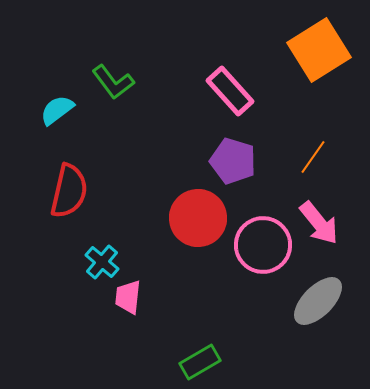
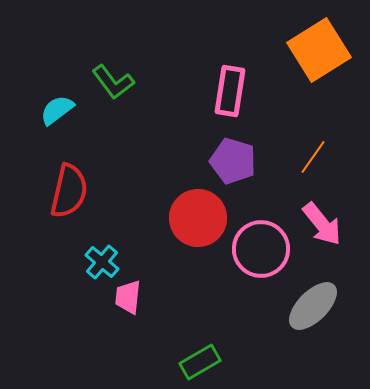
pink rectangle: rotated 51 degrees clockwise
pink arrow: moved 3 px right, 1 px down
pink circle: moved 2 px left, 4 px down
gray ellipse: moved 5 px left, 5 px down
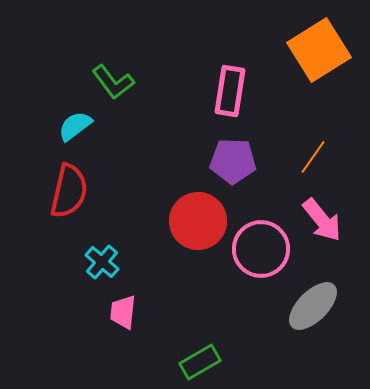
cyan semicircle: moved 18 px right, 16 px down
purple pentagon: rotated 15 degrees counterclockwise
red circle: moved 3 px down
pink arrow: moved 4 px up
pink trapezoid: moved 5 px left, 15 px down
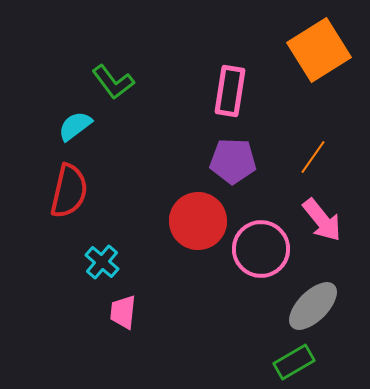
green rectangle: moved 94 px right
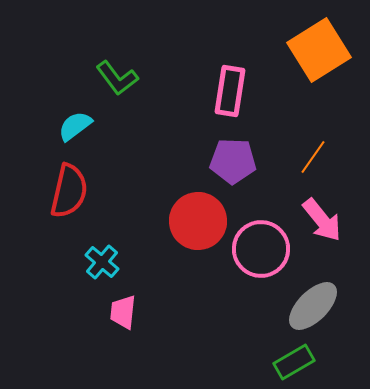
green L-shape: moved 4 px right, 4 px up
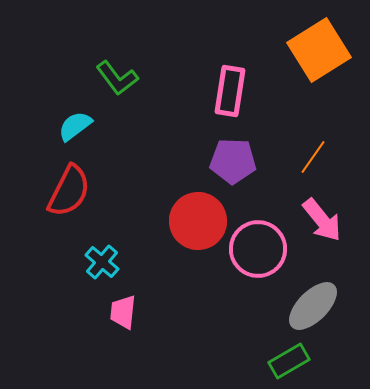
red semicircle: rotated 14 degrees clockwise
pink circle: moved 3 px left
green rectangle: moved 5 px left, 1 px up
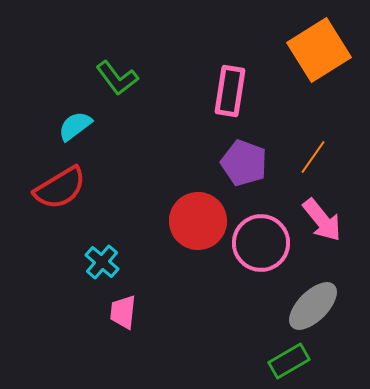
purple pentagon: moved 11 px right, 2 px down; rotated 18 degrees clockwise
red semicircle: moved 9 px left, 3 px up; rotated 32 degrees clockwise
pink circle: moved 3 px right, 6 px up
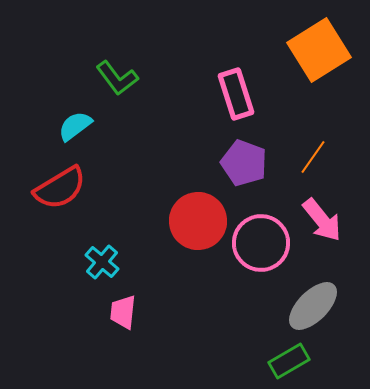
pink rectangle: moved 6 px right, 3 px down; rotated 27 degrees counterclockwise
